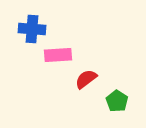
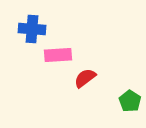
red semicircle: moved 1 px left, 1 px up
green pentagon: moved 13 px right
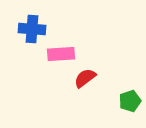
pink rectangle: moved 3 px right, 1 px up
green pentagon: rotated 20 degrees clockwise
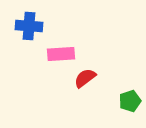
blue cross: moved 3 px left, 3 px up
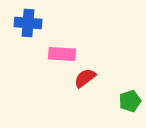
blue cross: moved 1 px left, 3 px up
pink rectangle: moved 1 px right; rotated 8 degrees clockwise
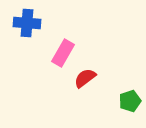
blue cross: moved 1 px left
pink rectangle: moved 1 px right, 1 px up; rotated 64 degrees counterclockwise
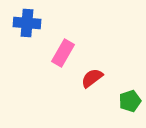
red semicircle: moved 7 px right
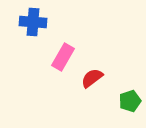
blue cross: moved 6 px right, 1 px up
pink rectangle: moved 4 px down
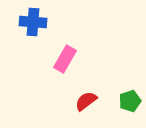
pink rectangle: moved 2 px right, 2 px down
red semicircle: moved 6 px left, 23 px down
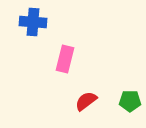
pink rectangle: rotated 16 degrees counterclockwise
green pentagon: rotated 20 degrees clockwise
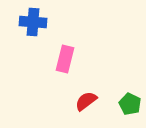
green pentagon: moved 3 px down; rotated 25 degrees clockwise
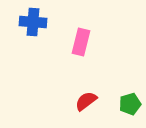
pink rectangle: moved 16 px right, 17 px up
green pentagon: rotated 30 degrees clockwise
